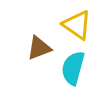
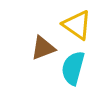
brown triangle: moved 4 px right
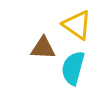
brown triangle: rotated 24 degrees clockwise
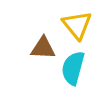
yellow triangle: rotated 16 degrees clockwise
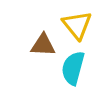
brown triangle: moved 3 px up
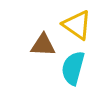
yellow triangle: rotated 16 degrees counterclockwise
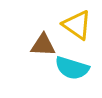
cyan semicircle: moved 1 px left; rotated 88 degrees counterclockwise
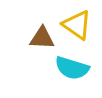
brown triangle: moved 1 px left, 7 px up
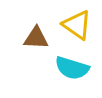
brown triangle: moved 6 px left
